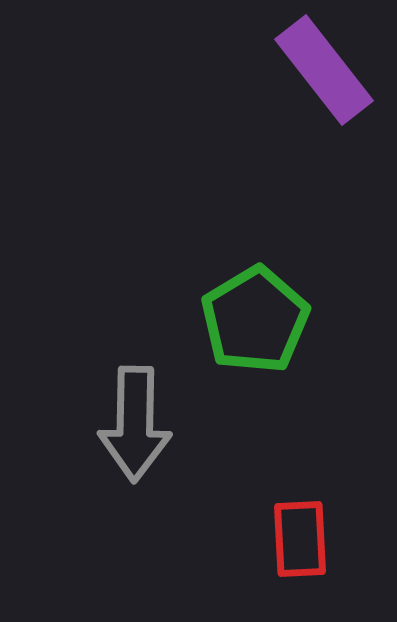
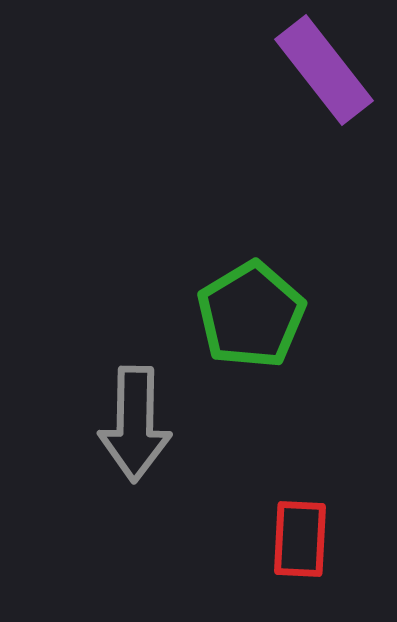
green pentagon: moved 4 px left, 5 px up
red rectangle: rotated 6 degrees clockwise
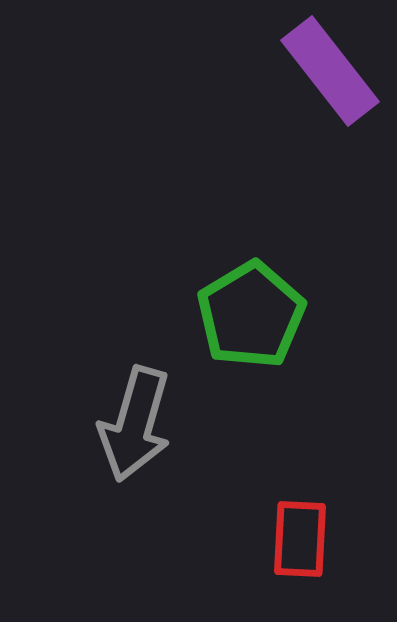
purple rectangle: moved 6 px right, 1 px down
gray arrow: rotated 15 degrees clockwise
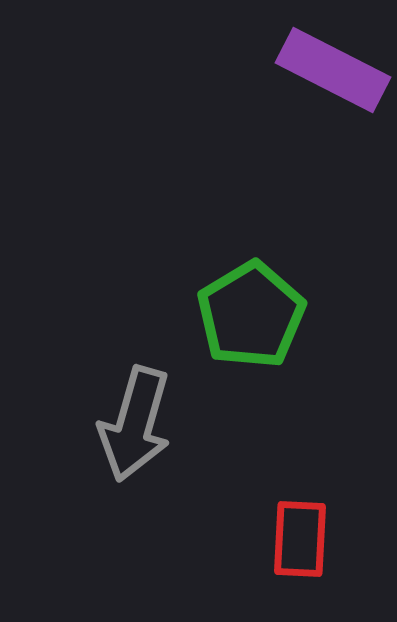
purple rectangle: moved 3 px right, 1 px up; rotated 25 degrees counterclockwise
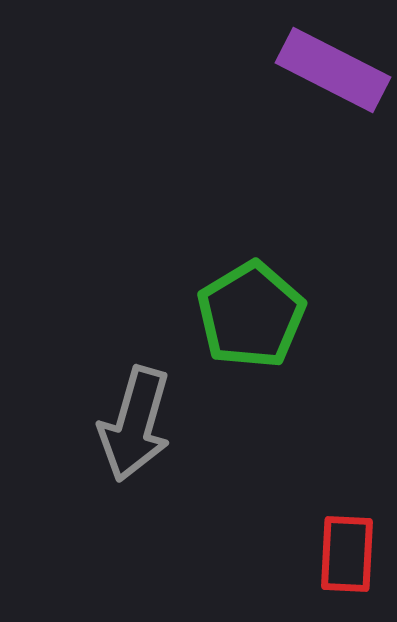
red rectangle: moved 47 px right, 15 px down
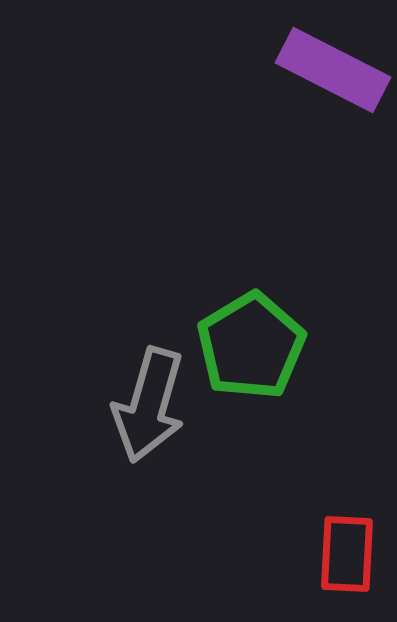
green pentagon: moved 31 px down
gray arrow: moved 14 px right, 19 px up
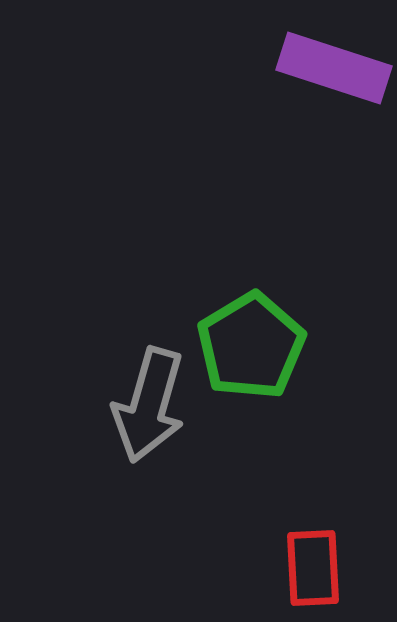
purple rectangle: moved 1 px right, 2 px up; rotated 9 degrees counterclockwise
red rectangle: moved 34 px left, 14 px down; rotated 6 degrees counterclockwise
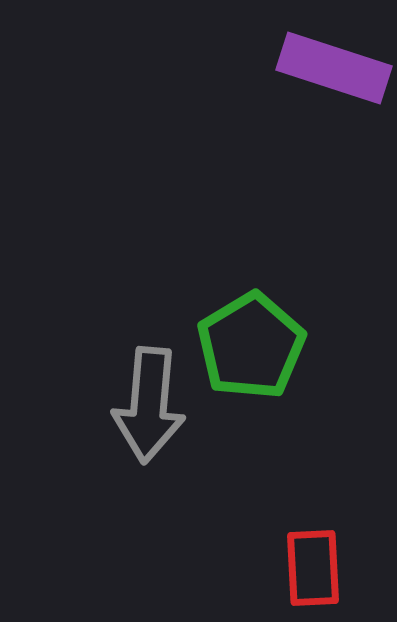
gray arrow: rotated 11 degrees counterclockwise
